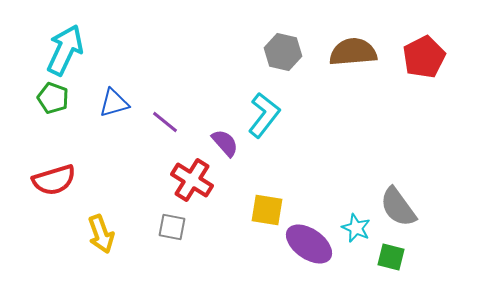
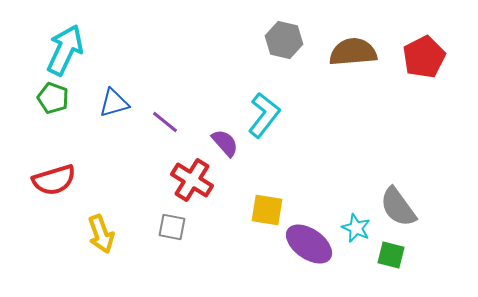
gray hexagon: moved 1 px right, 12 px up
green square: moved 2 px up
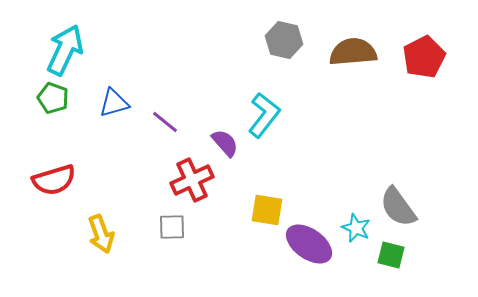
red cross: rotated 33 degrees clockwise
gray square: rotated 12 degrees counterclockwise
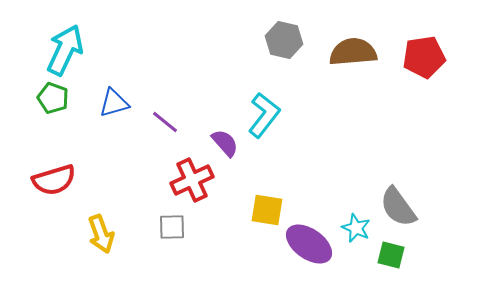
red pentagon: rotated 18 degrees clockwise
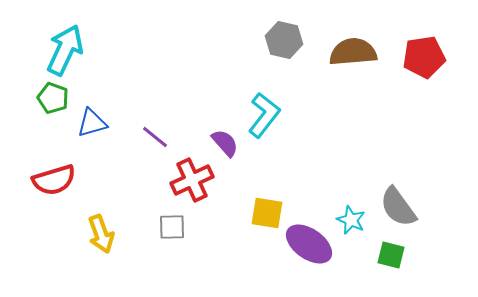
blue triangle: moved 22 px left, 20 px down
purple line: moved 10 px left, 15 px down
yellow square: moved 3 px down
cyan star: moved 5 px left, 8 px up
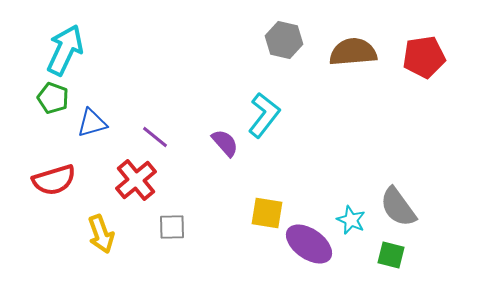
red cross: moved 56 px left; rotated 15 degrees counterclockwise
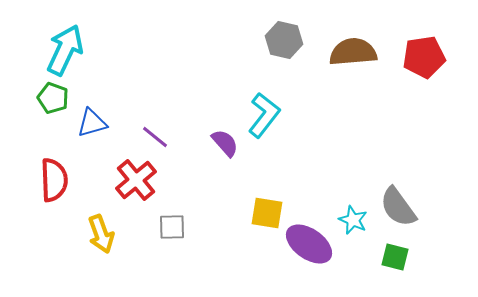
red semicircle: rotated 75 degrees counterclockwise
cyan star: moved 2 px right
green square: moved 4 px right, 2 px down
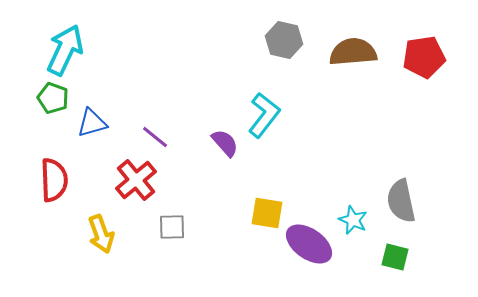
gray semicircle: moved 3 px right, 6 px up; rotated 24 degrees clockwise
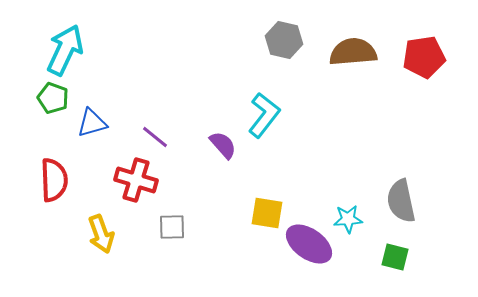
purple semicircle: moved 2 px left, 2 px down
red cross: rotated 33 degrees counterclockwise
cyan star: moved 5 px left, 1 px up; rotated 28 degrees counterclockwise
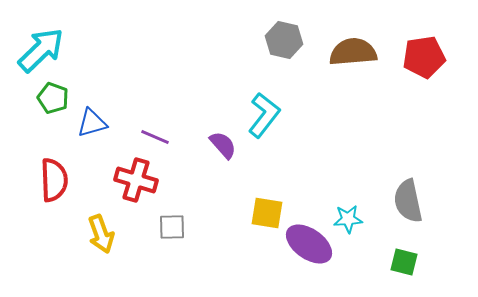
cyan arrow: moved 24 px left; rotated 21 degrees clockwise
purple line: rotated 16 degrees counterclockwise
gray semicircle: moved 7 px right
green square: moved 9 px right, 5 px down
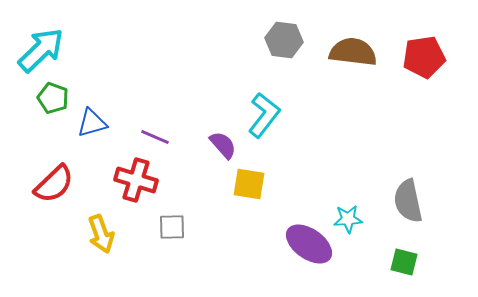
gray hexagon: rotated 6 degrees counterclockwise
brown semicircle: rotated 12 degrees clockwise
red semicircle: moved 4 px down; rotated 48 degrees clockwise
yellow square: moved 18 px left, 29 px up
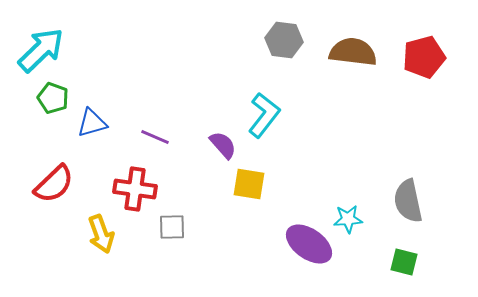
red pentagon: rotated 6 degrees counterclockwise
red cross: moved 1 px left, 9 px down; rotated 9 degrees counterclockwise
